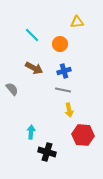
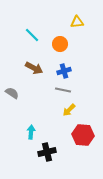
gray semicircle: moved 4 px down; rotated 16 degrees counterclockwise
yellow arrow: rotated 56 degrees clockwise
black cross: rotated 30 degrees counterclockwise
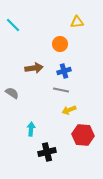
cyan line: moved 19 px left, 10 px up
brown arrow: rotated 36 degrees counterclockwise
gray line: moved 2 px left
yellow arrow: rotated 24 degrees clockwise
cyan arrow: moved 3 px up
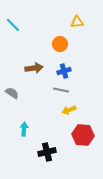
cyan arrow: moved 7 px left
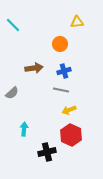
gray semicircle: rotated 104 degrees clockwise
red hexagon: moved 12 px left; rotated 20 degrees clockwise
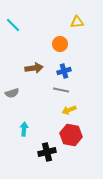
gray semicircle: rotated 24 degrees clockwise
red hexagon: rotated 15 degrees counterclockwise
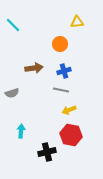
cyan arrow: moved 3 px left, 2 px down
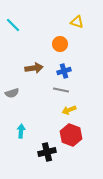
yellow triangle: rotated 24 degrees clockwise
red hexagon: rotated 10 degrees clockwise
